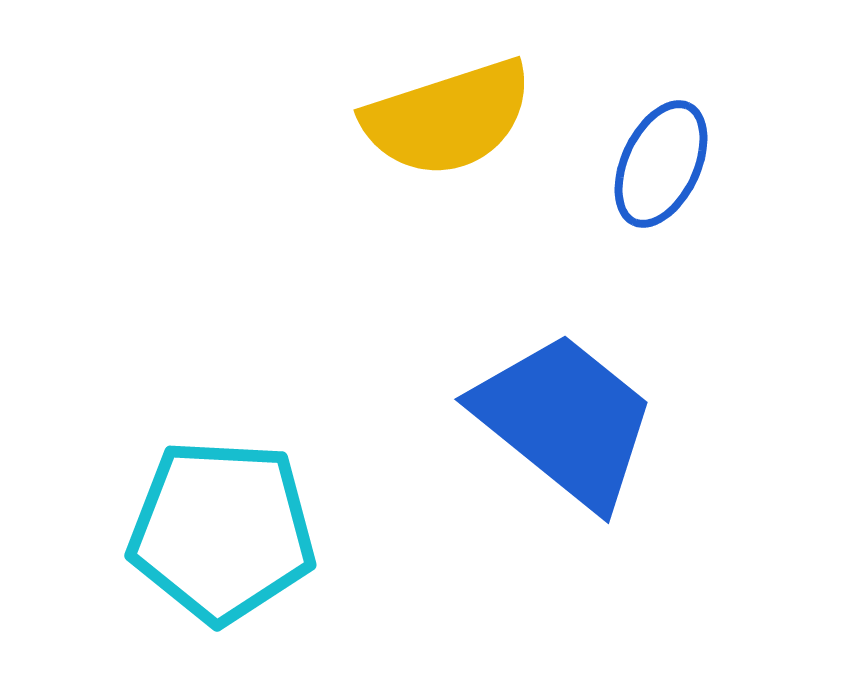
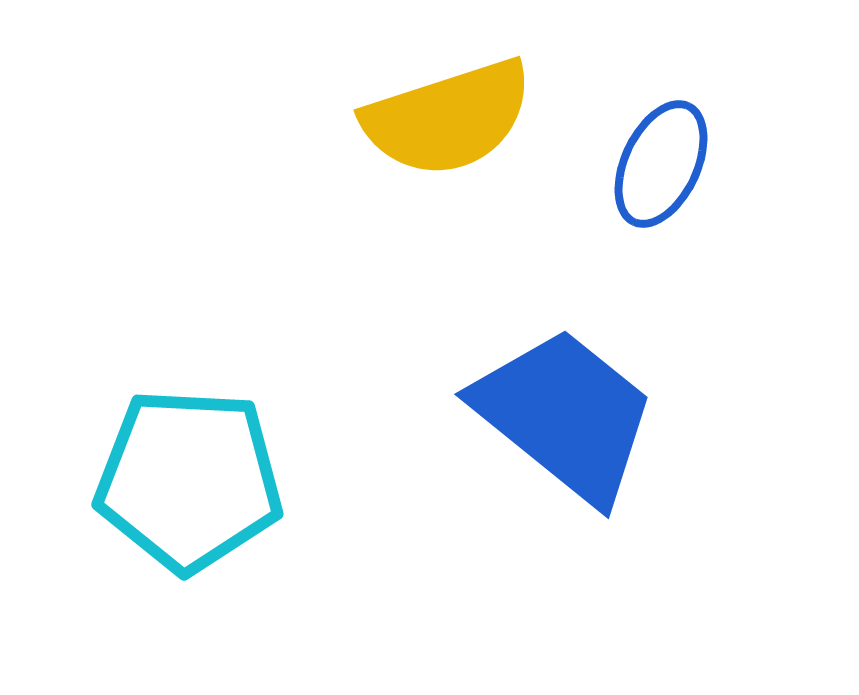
blue trapezoid: moved 5 px up
cyan pentagon: moved 33 px left, 51 px up
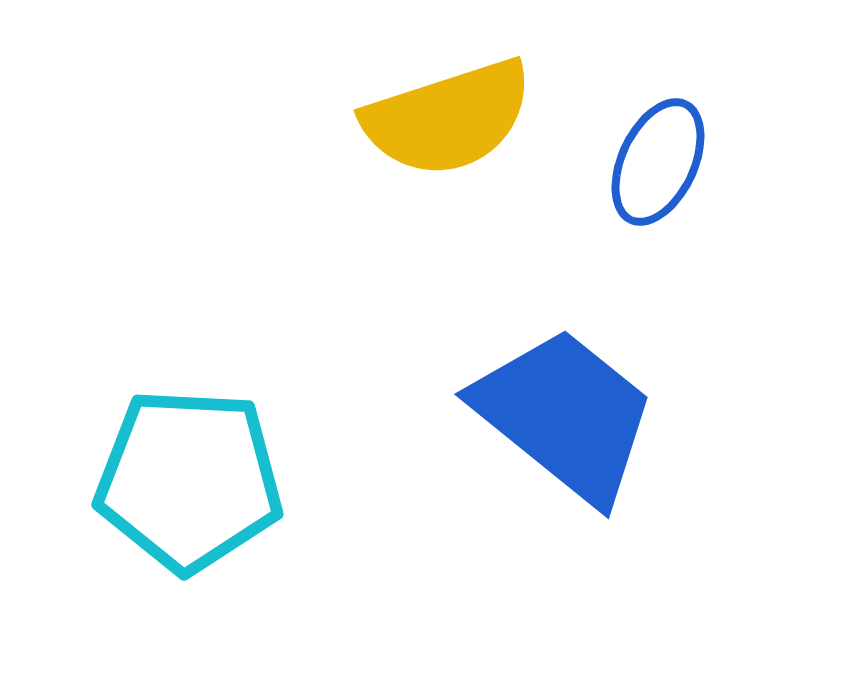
blue ellipse: moved 3 px left, 2 px up
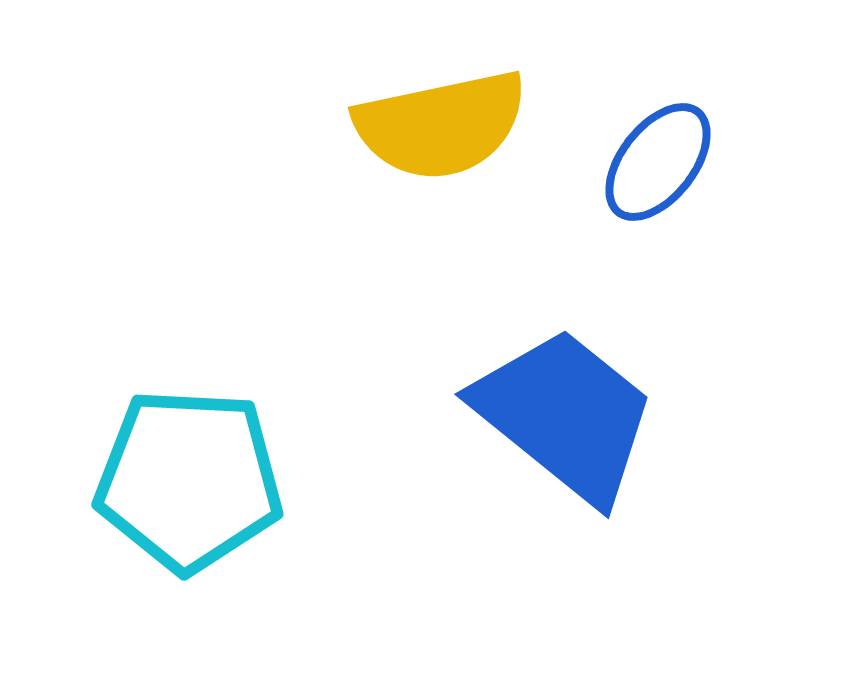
yellow semicircle: moved 7 px left, 7 px down; rotated 6 degrees clockwise
blue ellipse: rotated 13 degrees clockwise
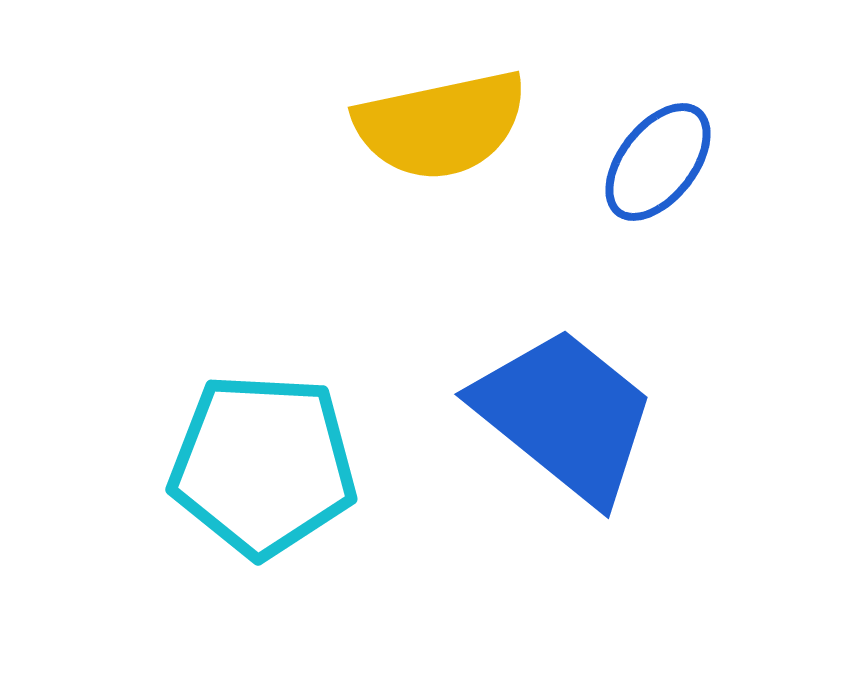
cyan pentagon: moved 74 px right, 15 px up
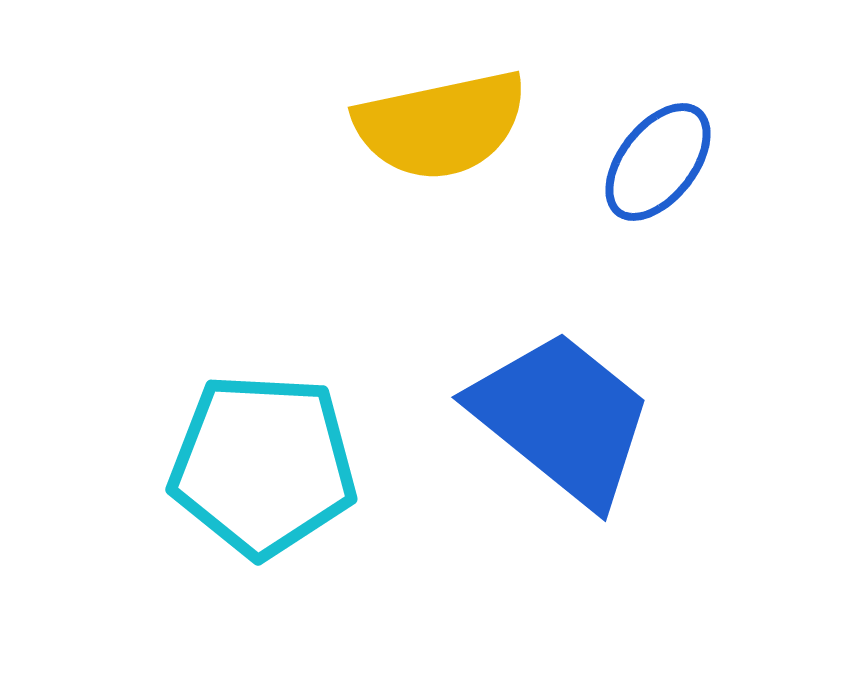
blue trapezoid: moved 3 px left, 3 px down
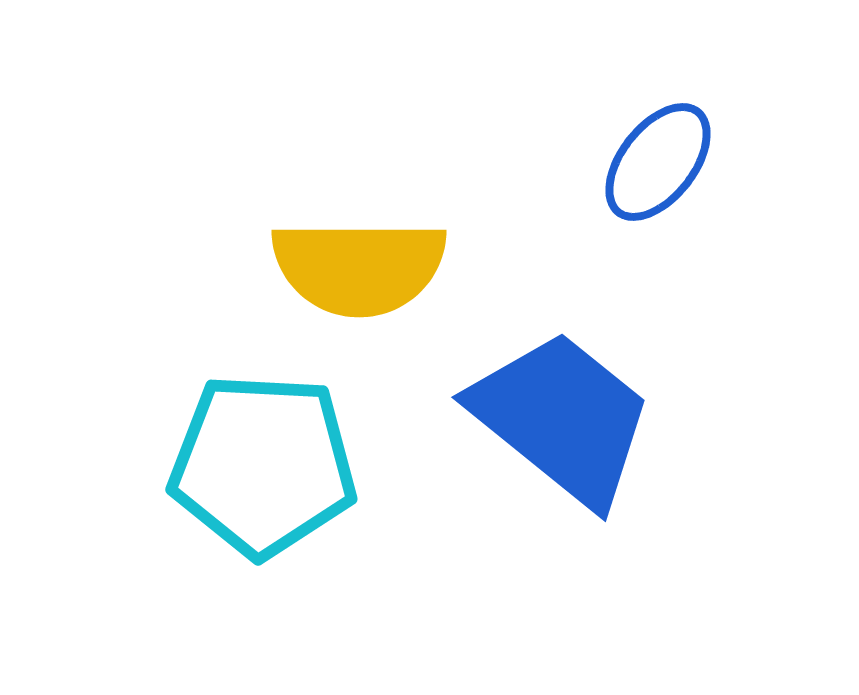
yellow semicircle: moved 82 px left, 142 px down; rotated 12 degrees clockwise
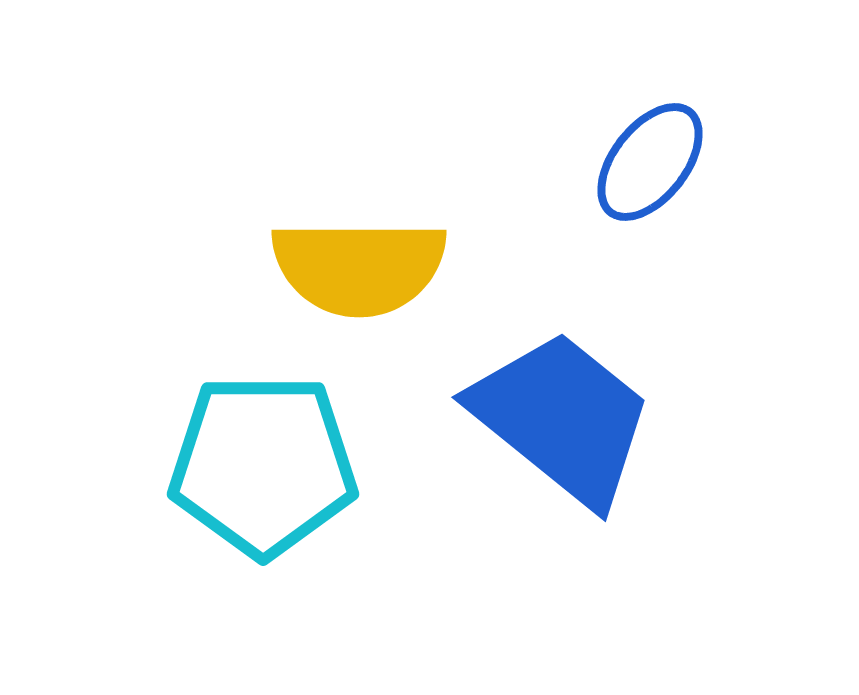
blue ellipse: moved 8 px left
cyan pentagon: rotated 3 degrees counterclockwise
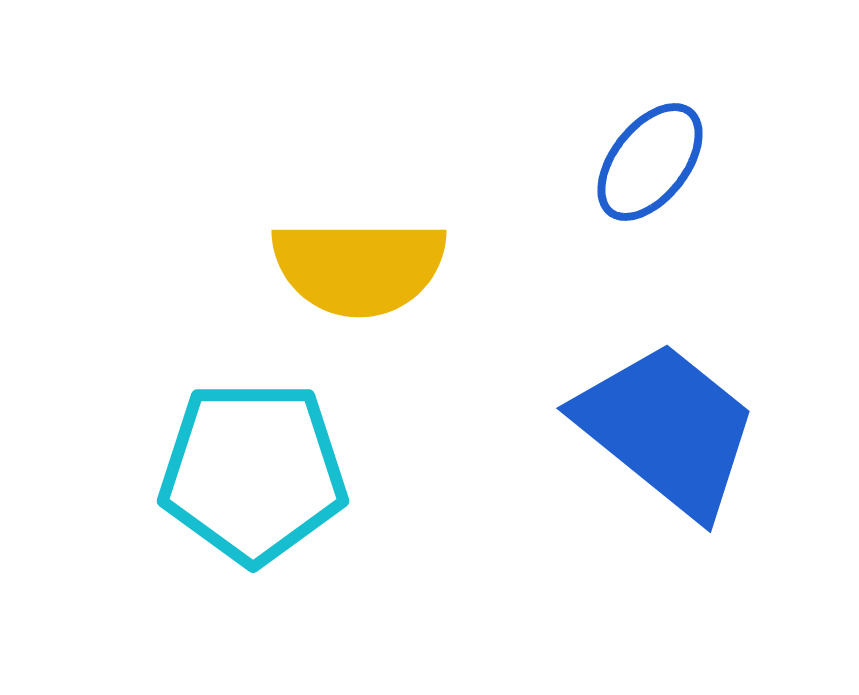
blue trapezoid: moved 105 px right, 11 px down
cyan pentagon: moved 10 px left, 7 px down
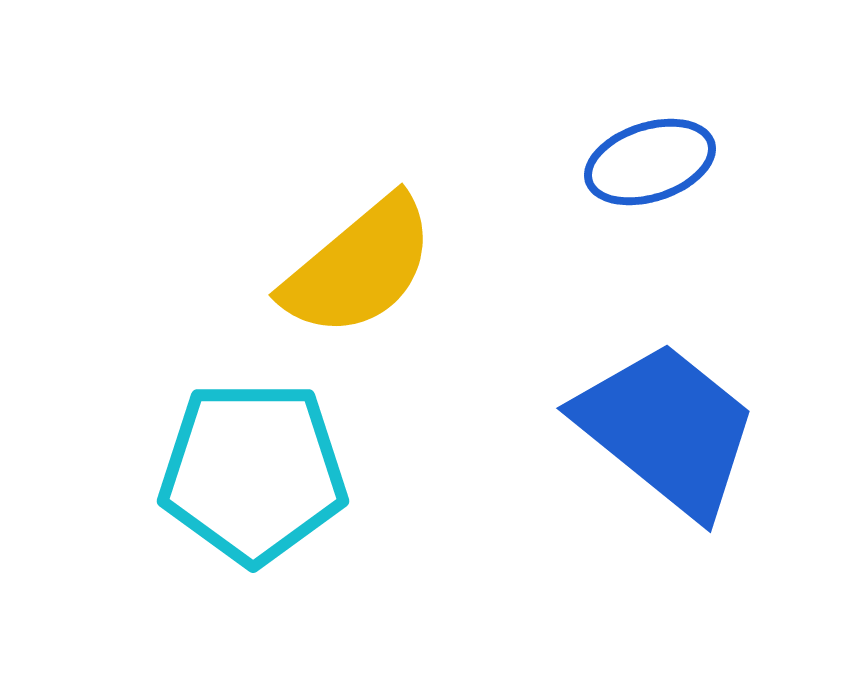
blue ellipse: rotated 34 degrees clockwise
yellow semicircle: rotated 40 degrees counterclockwise
